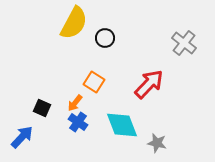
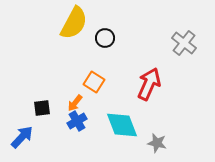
red arrow: rotated 20 degrees counterclockwise
black square: rotated 30 degrees counterclockwise
blue cross: moved 1 px left, 1 px up; rotated 24 degrees clockwise
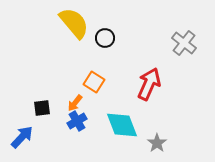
yellow semicircle: rotated 68 degrees counterclockwise
gray star: rotated 24 degrees clockwise
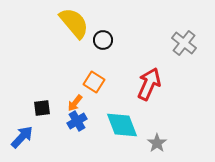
black circle: moved 2 px left, 2 px down
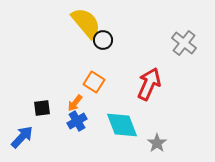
yellow semicircle: moved 12 px right
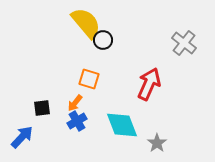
orange square: moved 5 px left, 3 px up; rotated 15 degrees counterclockwise
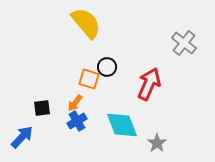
black circle: moved 4 px right, 27 px down
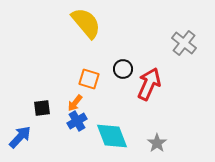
black circle: moved 16 px right, 2 px down
cyan diamond: moved 10 px left, 11 px down
blue arrow: moved 2 px left
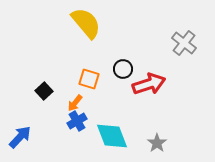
red arrow: rotated 48 degrees clockwise
black square: moved 2 px right, 17 px up; rotated 36 degrees counterclockwise
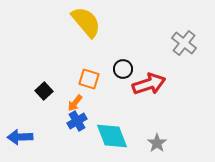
yellow semicircle: moved 1 px up
blue arrow: rotated 135 degrees counterclockwise
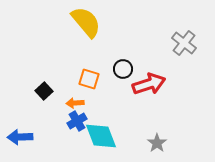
orange arrow: rotated 48 degrees clockwise
cyan diamond: moved 11 px left
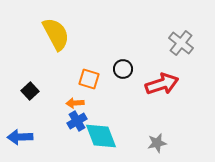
yellow semicircle: moved 30 px left, 12 px down; rotated 12 degrees clockwise
gray cross: moved 3 px left
red arrow: moved 13 px right
black square: moved 14 px left
gray star: rotated 24 degrees clockwise
